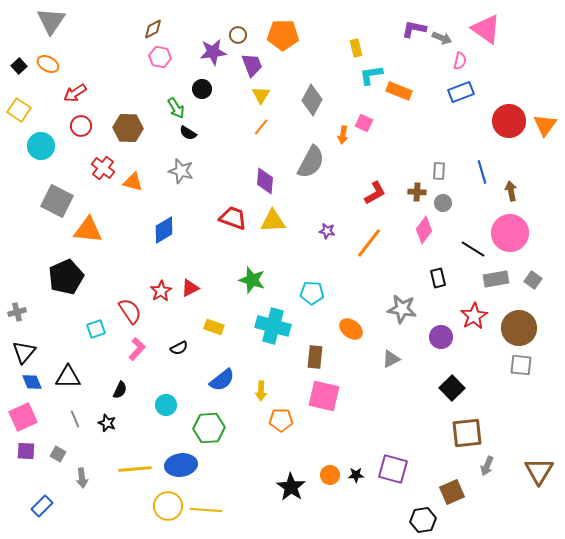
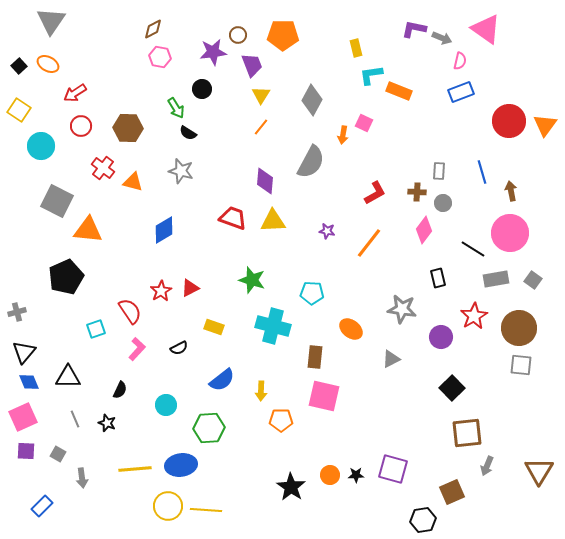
blue diamond at (32, 382): moved 3 px left
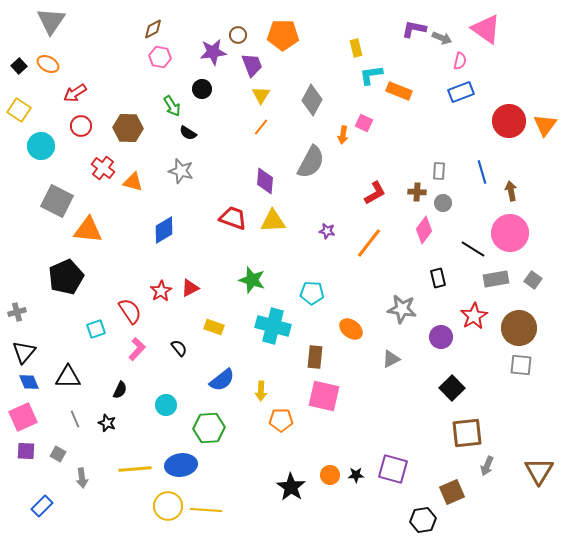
green arrow at (176, 108): moved 4 px left, 2 px up
black semicircle at (179, 348): rotated 102 degrees counterclockwise
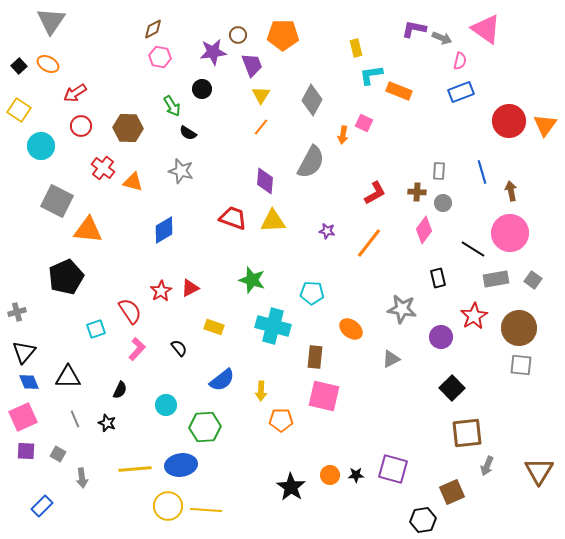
green hexagon at (209, 428): moved 4 px left, 1 px up
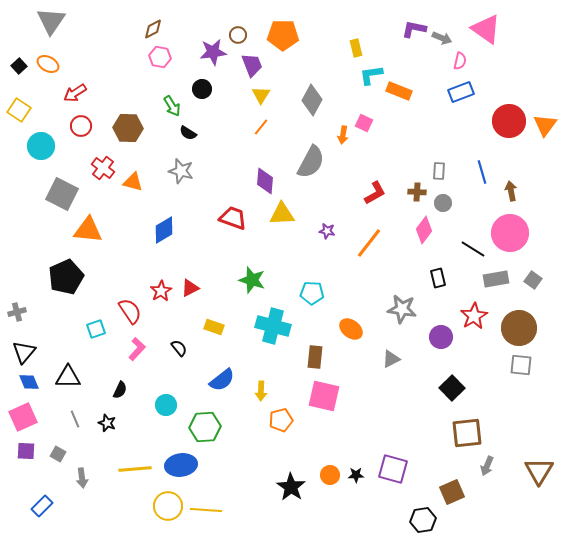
gray square at (57, 201): moved 5 px right, 7 px up
yellow triangle at (273, 221): moved 9 px right, 7 px up
orange pentagon at (281, 420): rotated 15 degrees counterclockwise
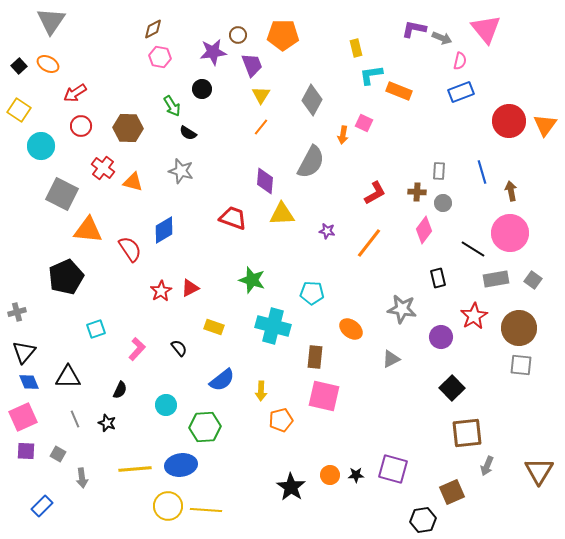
pink triangle at (486, 29): rotated 16 degrees clockwise
red semicircle at (130, 311): moved 62 px up
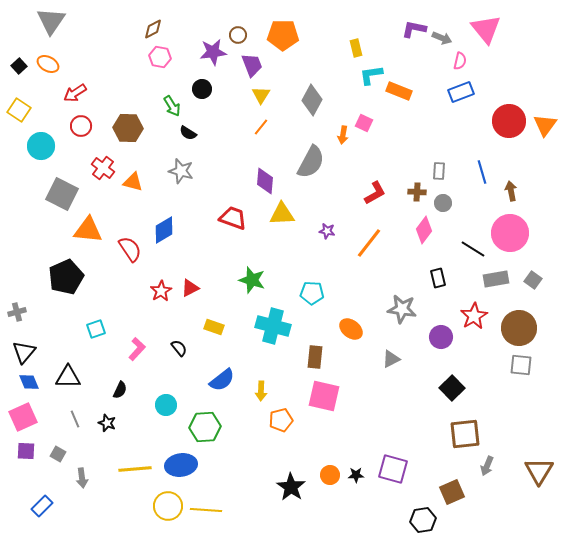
brown square at (467, 433): moved 2 px left, 1 px down
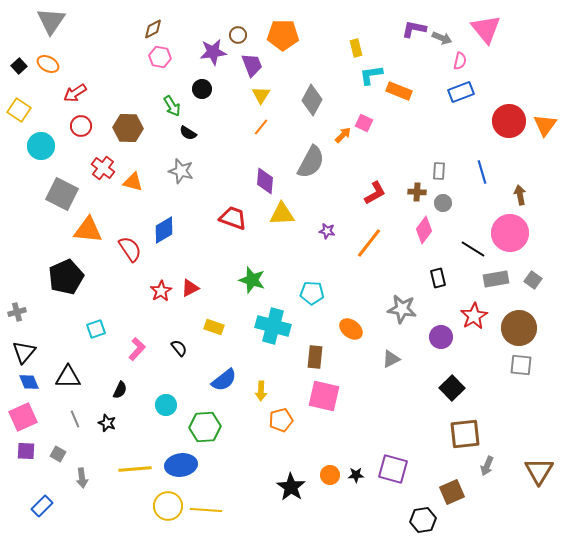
orange arrow at (343, 135): rotated 144 degrees counterclockwise
brown arrow at (511, 191): moved 9 px right, 4 px down
blue semicircle at (222, 380): moved 2 px right
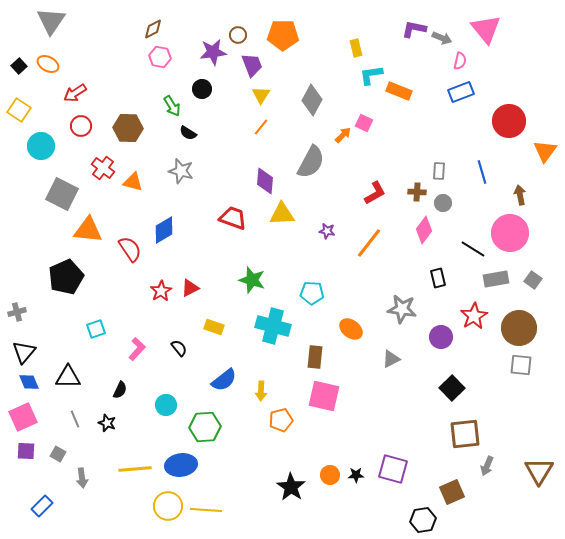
orange triangle at (545, 125): moved 26 px down
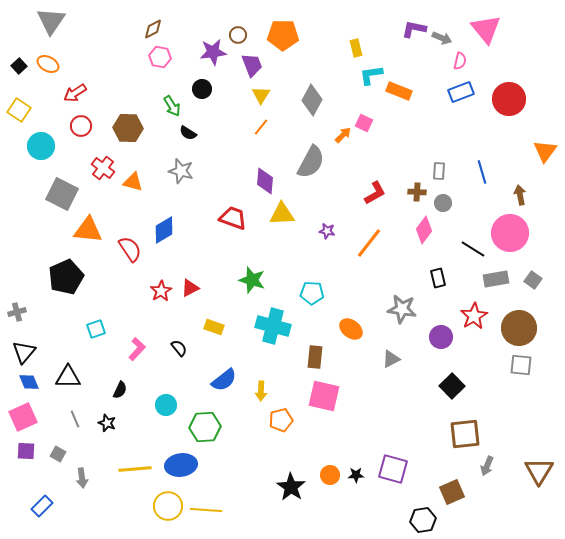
red circle at (509, 121): moved 22 px up
black square at (452, 388): moved 2 px up
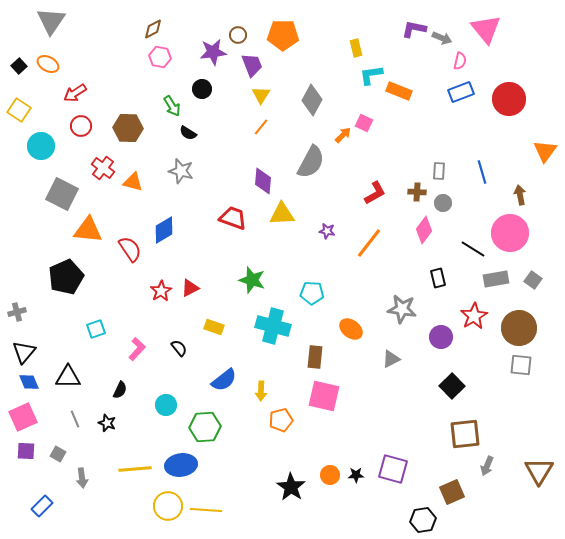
purple diamond at (265, 181): moved 2 px left
